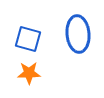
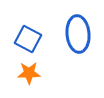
blue square: rotated 12 degrees clockwise
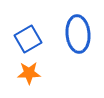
blue square: rotated 32 degrees clockwise
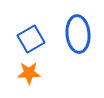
blue square: moved 3 px right
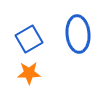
blue square: moved 2 px left
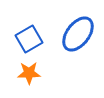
blue ellipse: rotated 42 degrees clockwise
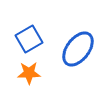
blue ellipse: moved 15 px down
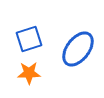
blue square: rotated 12 degrees clockwise
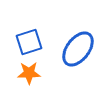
blue square: moved 3 px down
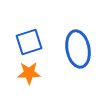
blue ellipse: rotated 48 degrees counterclockwise
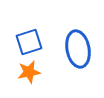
orange star: moved 1 px up; rotated 10 degrees counterclockwise
